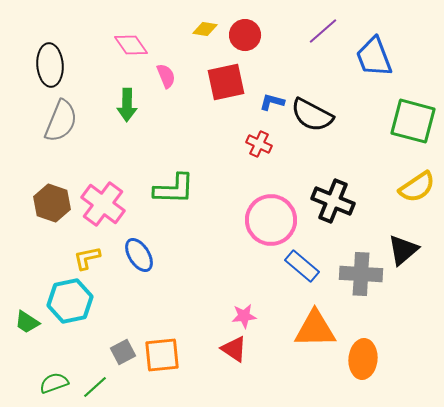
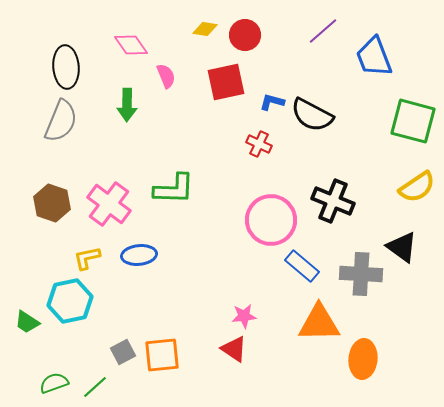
black ellipse: moved 16 px right, 2 px down
pink cross: moved 6 px right
black triangle: moved 1 px left, 3 px up; rotated 44 degrees counterclockwise
blue ellipse: rotated 64 degrees counterclockwise
orange triangle: moved 4 px right, 6 px up
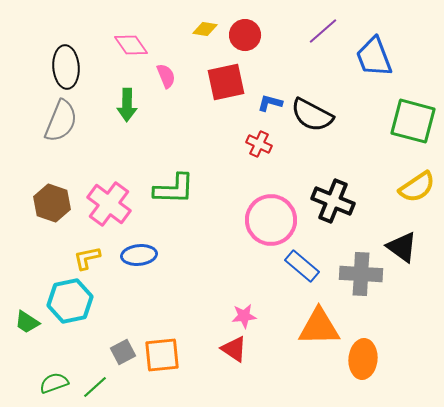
blue L-shape: moved 2 px left, 1 px down
orange triangle: moved 4 px down
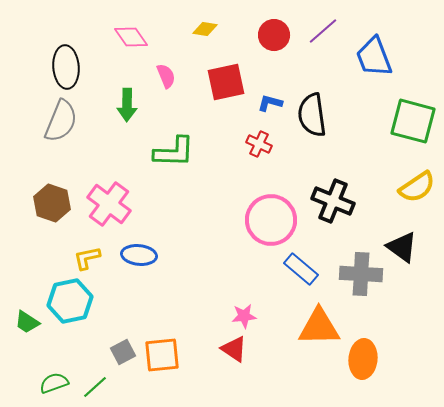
red circle: moved 29 px right
pink diamond: moved 8 px up
black semicircle: rotated 54 degrees clockwise
green L-shape: moved 37 px up
blue ellipse: rotated 12 degrees clockwise
blue rectangle: moved 1 px left, 3 px down
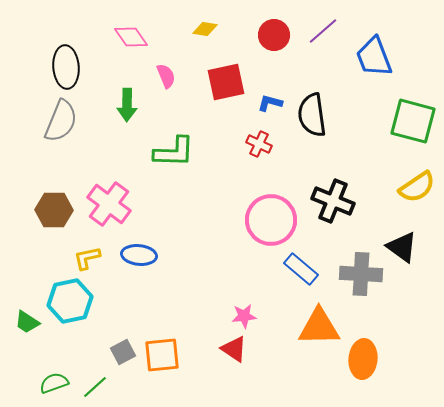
brown hexagon: moved 2 px right, 7 px down; rotated 18 degrees counterclockwise
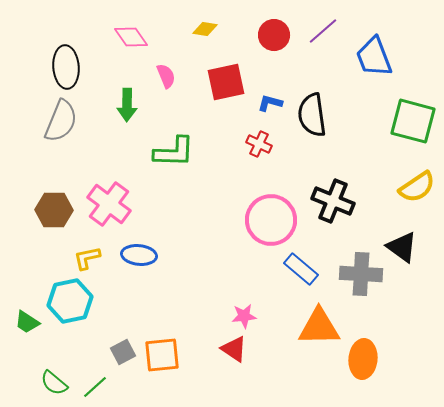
green semicircle: rotated 120 degrees counterclockwise
